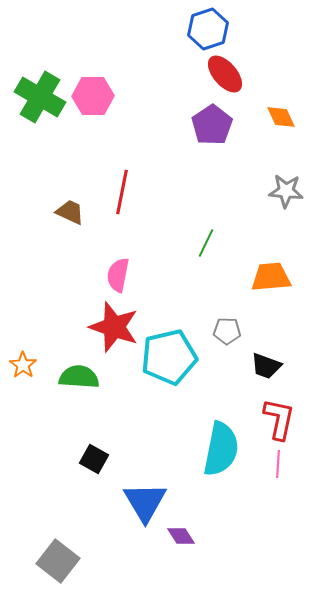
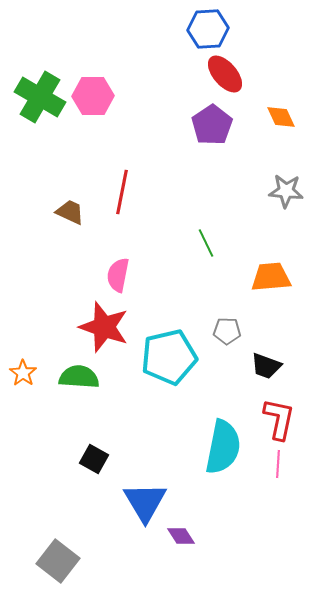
blue hexagon: rotated 15 degrees clockwise
green line: rotated 52 degrees counterclockwise
red star: moved 10 px left
orange star: moved 8 px down
cyan semicircle: moved 2 px right, 2 px up
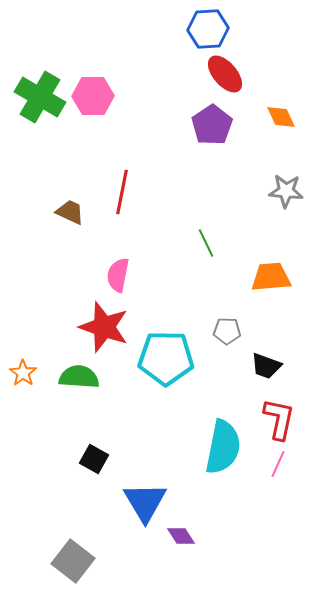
cyan pentagon: moved 3 px left, 1 px down; rotated 14 degrees clockwise
pink line: rotated 20 degrees clockwise
gray square: moved 15 px right
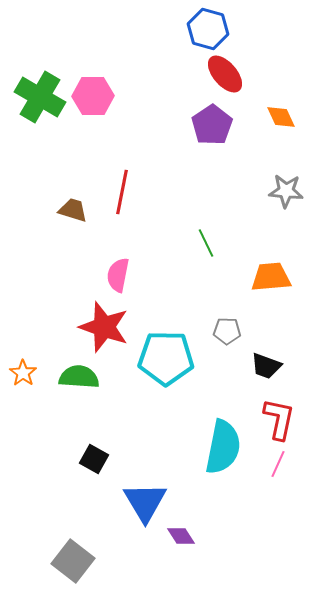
blue hexagon: rotated 18 degrees clockwise
brown trapezoid: moved 3 px right, 2 px up; rotated 8 degrees counterclockwise
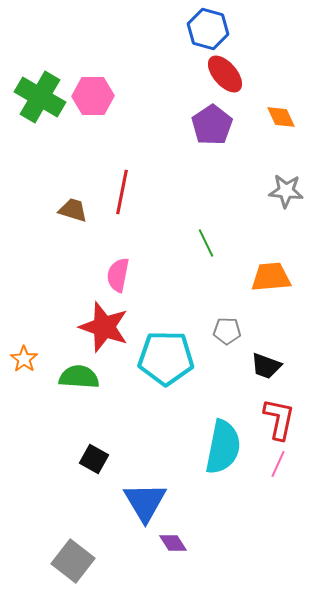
orange star: moved 1 px right, 14 px up
purple diamond: moved 8 px left, 7 px down
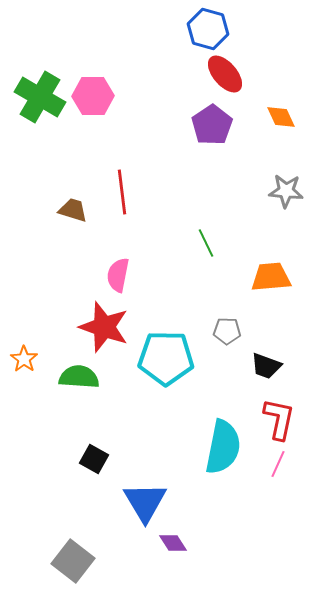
red line: rotated 18 degrees counterclockwise
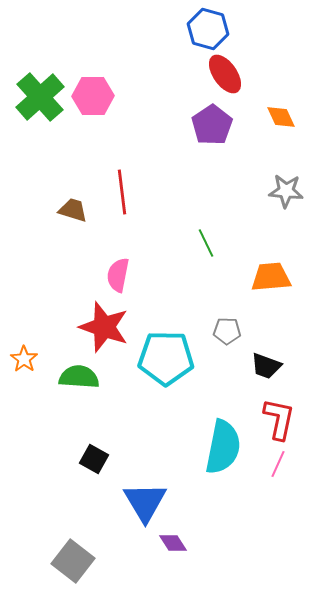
red ellipse: rotated 6 degrees clockwise
green cross: rotated 18 degrees clockwise
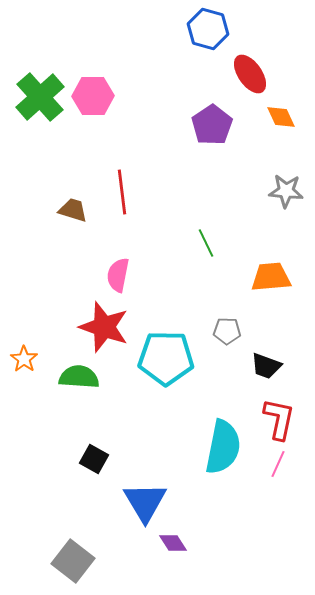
red ellipse: moved 25 px right
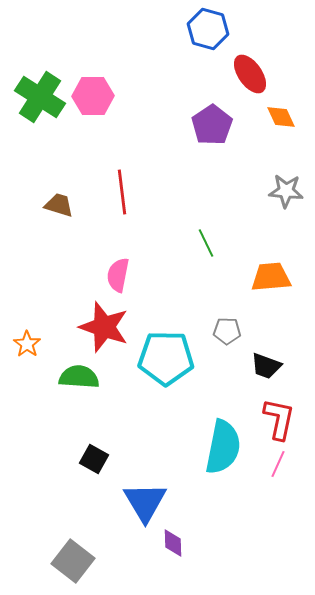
green cross: rotated 15 degrees counterclockwise
brown trapezoid: moved 14 px left, 5 px up
orange star: moved 3 px right, 15 px up
purple diamond: rotated 32 degrees clockwise
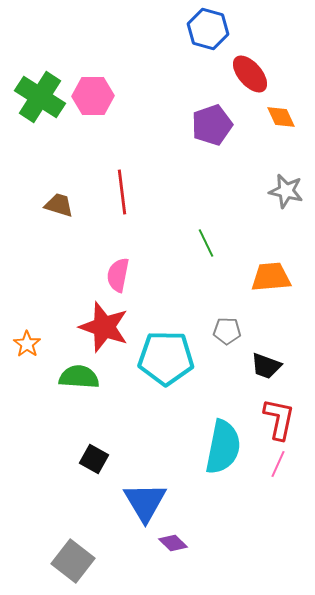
red ellipse: rotated 6 degrees counterclockwise
purple pentagon: rotated 15 degrees clockwise
gray star: rotated 8 degrees clockwise
purple diamond: rotated 44 degrees counterclockwise
